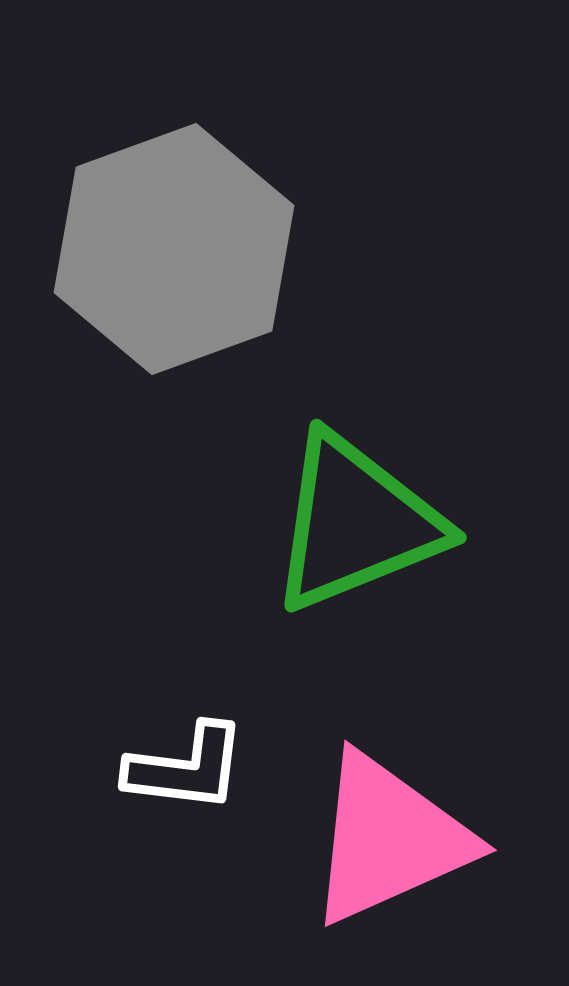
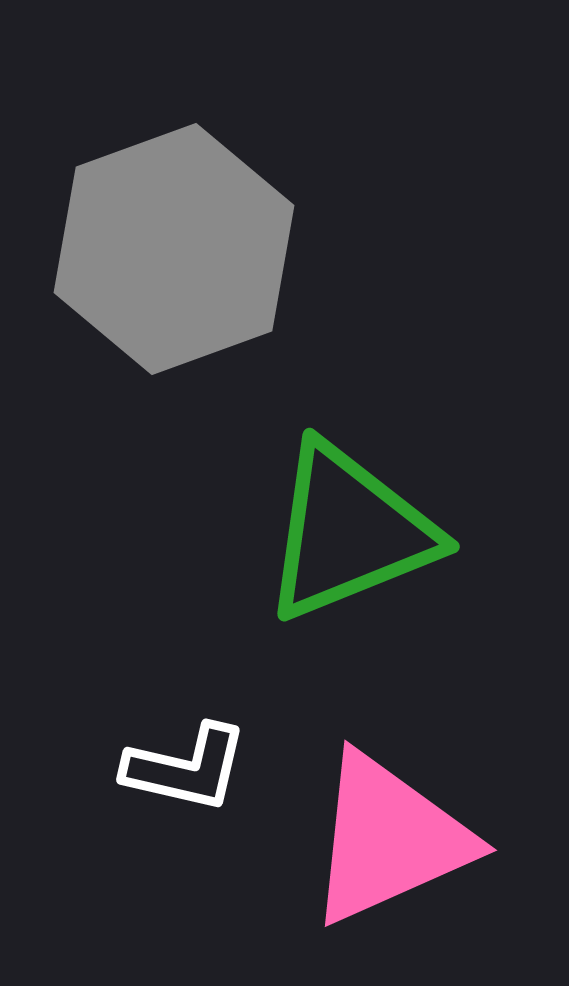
green triangle: moved 7 px left, 9 px down
white L-shape: rotated 6 degrees clockwise
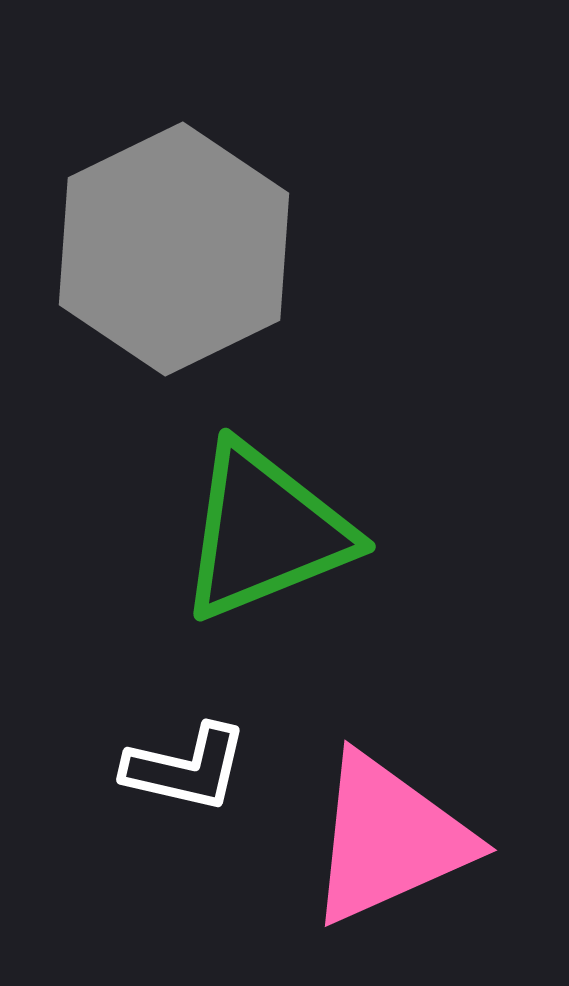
gray hexagon: rotated 6 degrees counterclockwise
green triangle: moved 84 px left
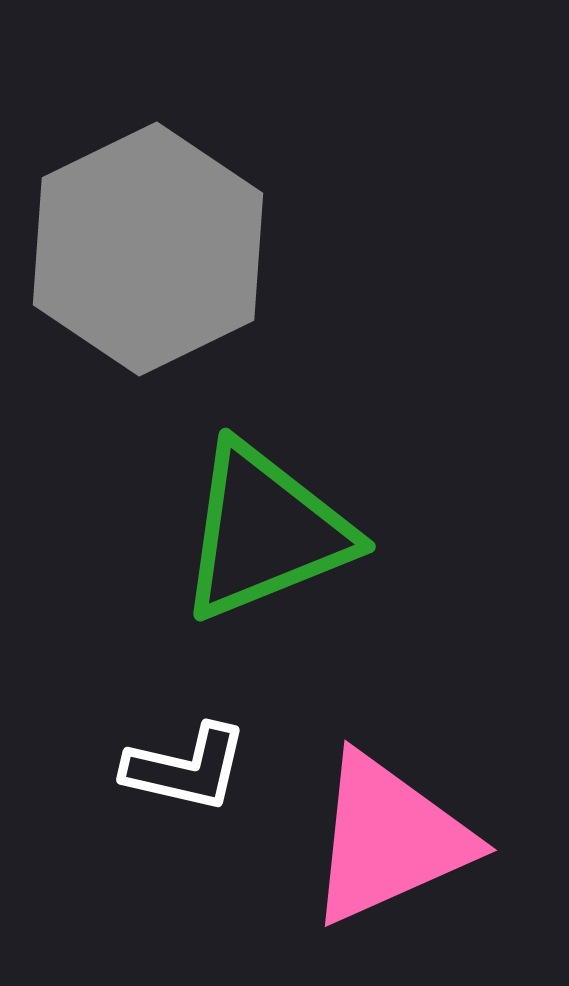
gray hexagon: moved 26 px left
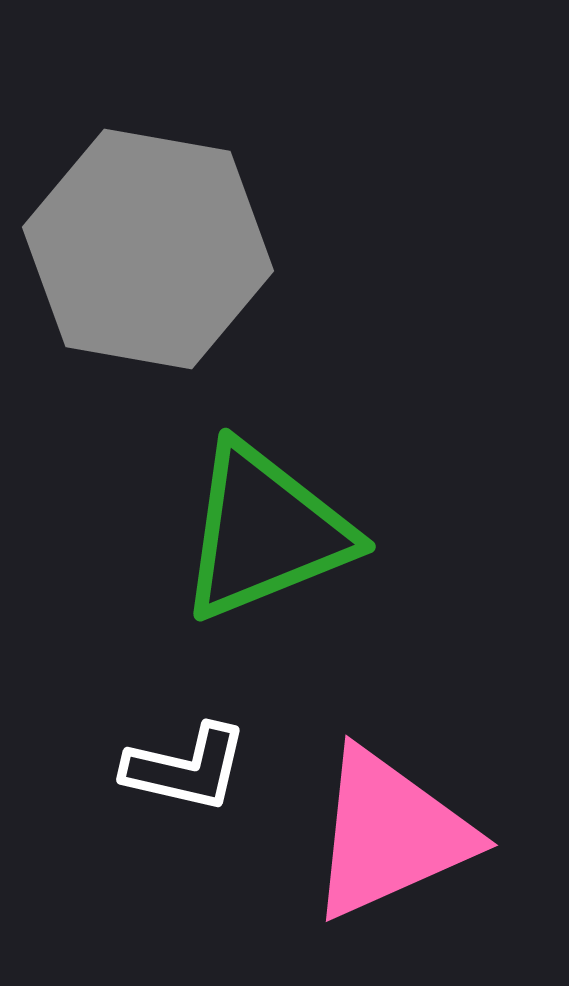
gray hexagon: rotated 24 degrees counterclockwise
pink triangle: moved 1 px right, 5 px up
